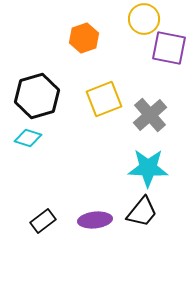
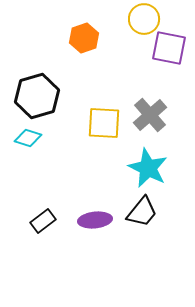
yellow square: moved 24 px down; rotated 24 degrees clockwise
cyan star: rotated 24 degrees clockwise
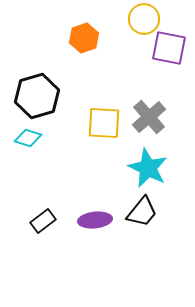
gray cross: moved 1 px left, 2 px down
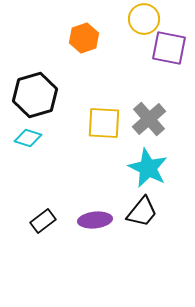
black hexagon: moved 2 px left, 1 px up
gray cross: moved 2 px down
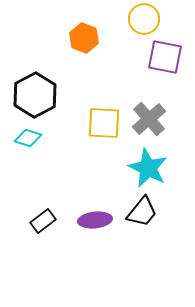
orange hexagon: rotated 20 degrees counterclockwise
purple square: moved 4 px left, 9 px down
black hexagon: rotated 12 degrees counterclockwise
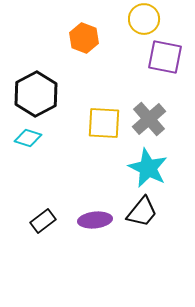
black hexagon: moved 1 px right, 1 px up
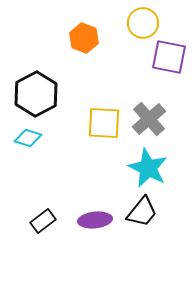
yellow circle: moved 1 px left, 4 px down
purple square: moved 4 px right
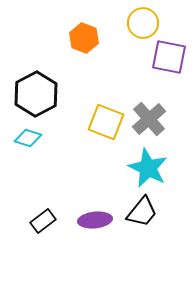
yellow square: moved 2 px right, 1 px up; rotated 18 degrees clockwise
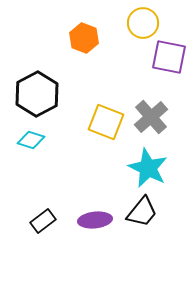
black hexagon: moved 1 px right
gray cross: moved 2 px right, 2 px up
cyan diamond: moved 3 px right, 2 px down
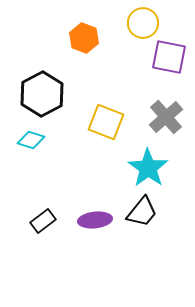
black hexagon: moved 5 px right
gray cross: moved 15 px right
cyan star: rotated 9 degrees clockwise
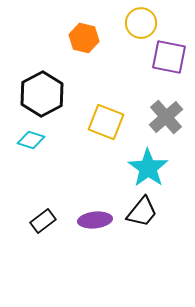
yellow circle: moved 2 px left
orange hexagon: rotated 8 degrees counterclockwise
